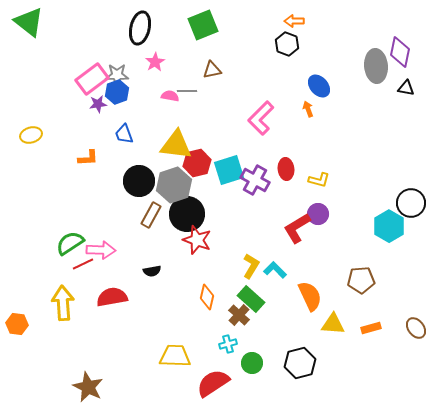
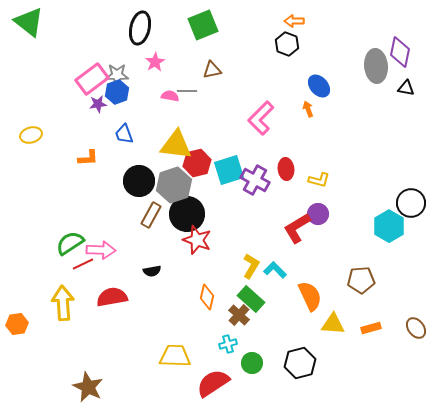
orange hexagon at (17, 324): rotated 15 degrees counterclockwise
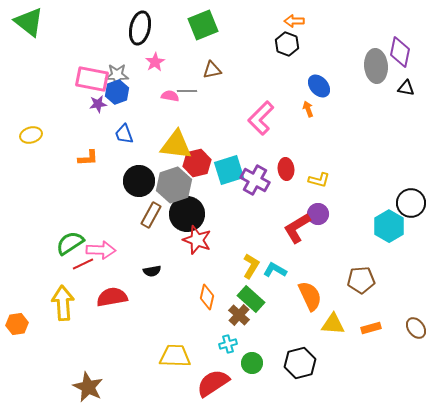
pink rectangle at (92, 79): rotated 48 degrees clockwise
cyan L-shape at (275, 270): rotated 15 degrees counterclockwise
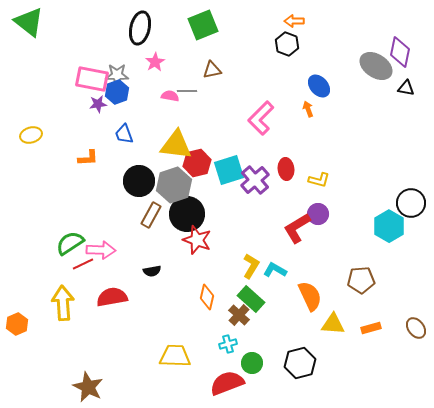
gray ellipse at (376, 66): rotated 52 degrees counterclockwise
purple cross at (255, 180): rotated 20 degrees clockwise
orange hexagon at (17, 324): rotated 15 degrees counterclockwise
red semicircle at (213, 383): moved 14 px right; rotated 12 degrees clockwise
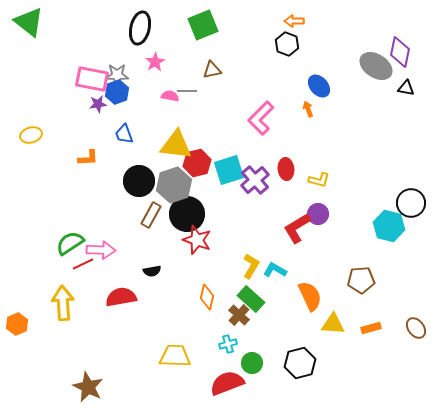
cyan hexagon at (389, 226): rotated 16 degrees counterclockwise
red semicircle at (112, 297): moved 9 px right
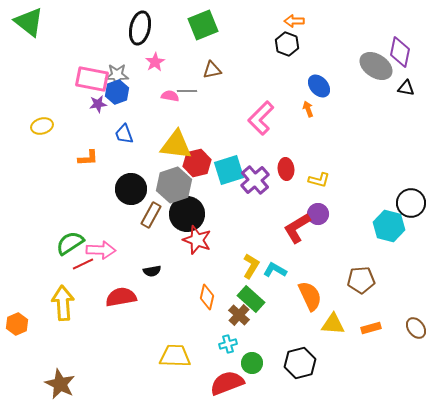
yellow ellipse at (31, 135): moved 11 px right, 9 px up
black circle at (139, 181): moved 8 px left, 8 px down
brown star at (88, 387): moved 28 px left, 3 px up
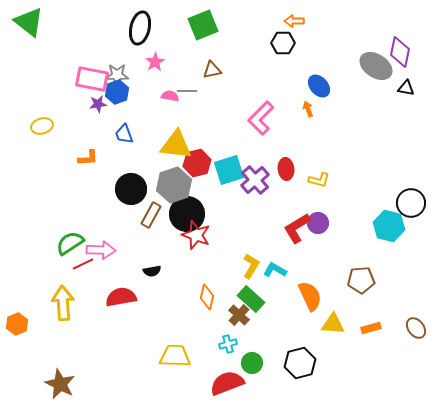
black hexagon at (287, 44): moved 4 px left, 1 px up; rotated 20 degrees counterclockwise
purple circle at (318, 214): moved 9 px down
red star at (197, 240): moved 1 px left, 5 px up
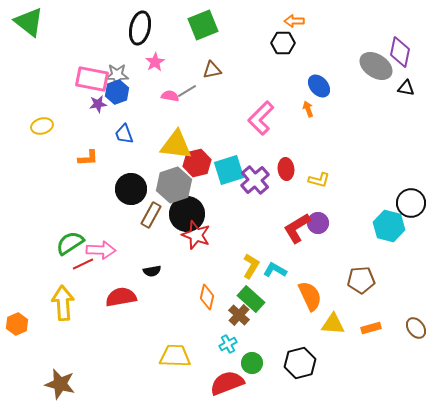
gray line at (187, 91): rotated 30 degrees counterclockwise
cyan cross at (228, 344): rotated 12 degrees counterclockwise
brown star at (60, 384): rotated 12 degrees counterclockwise
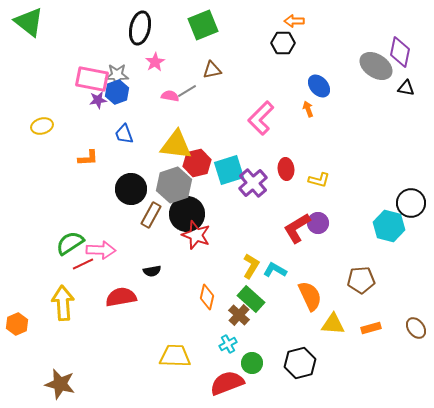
purple star at (98, 104): moved 4 px up
purple cross at (255, 180): moved 2 px left, 3 px down
